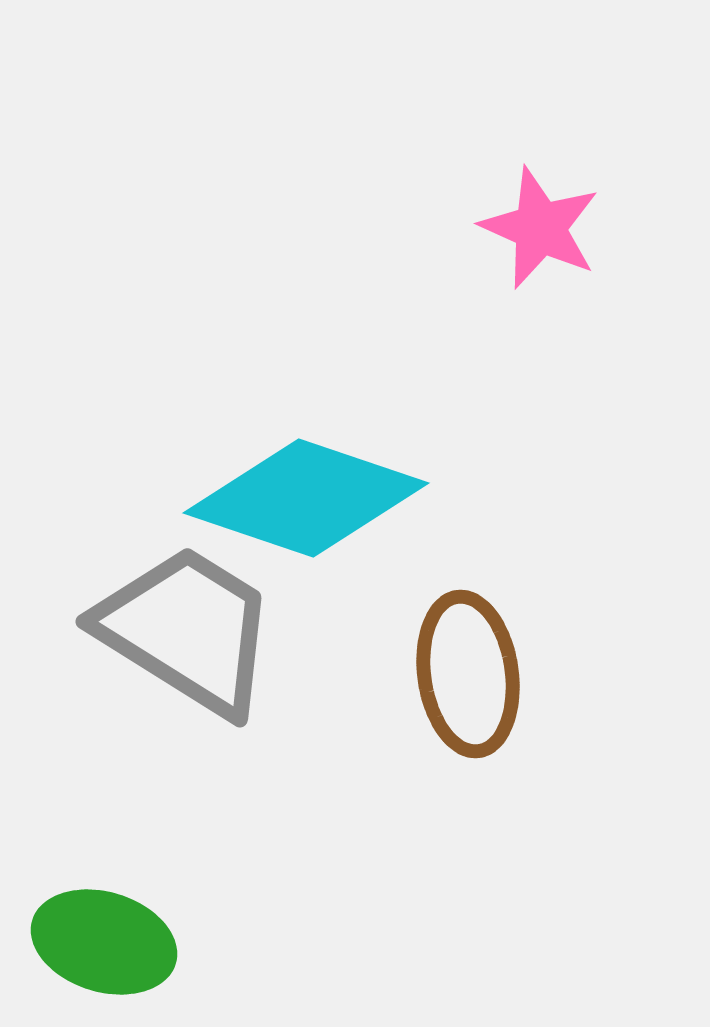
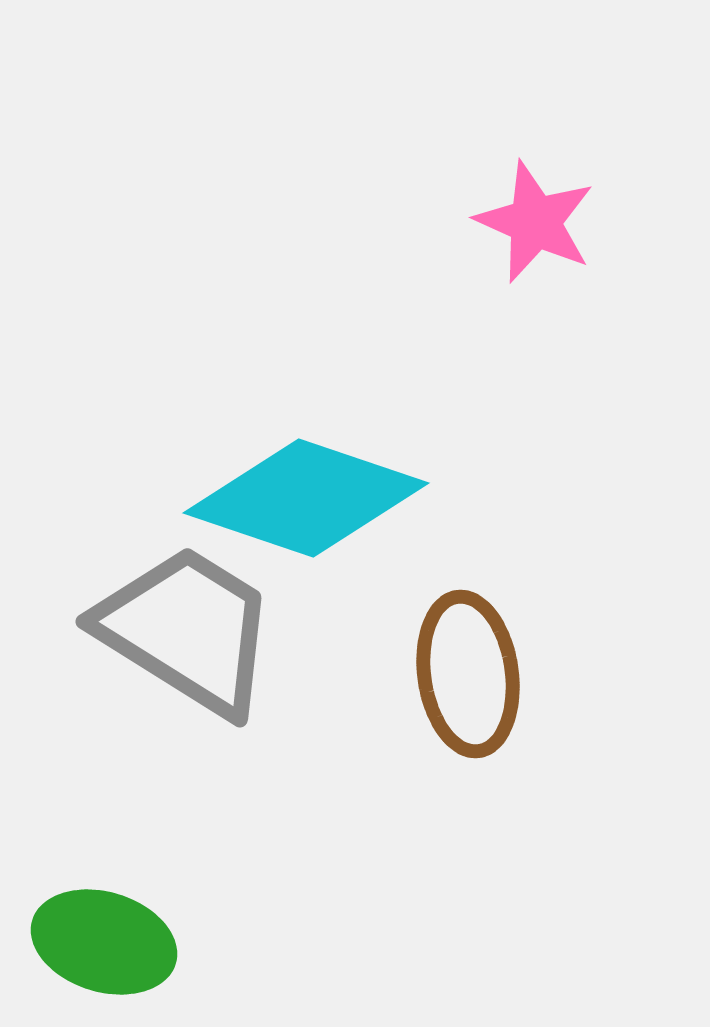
pink star: moved 5 px left, 6 px up
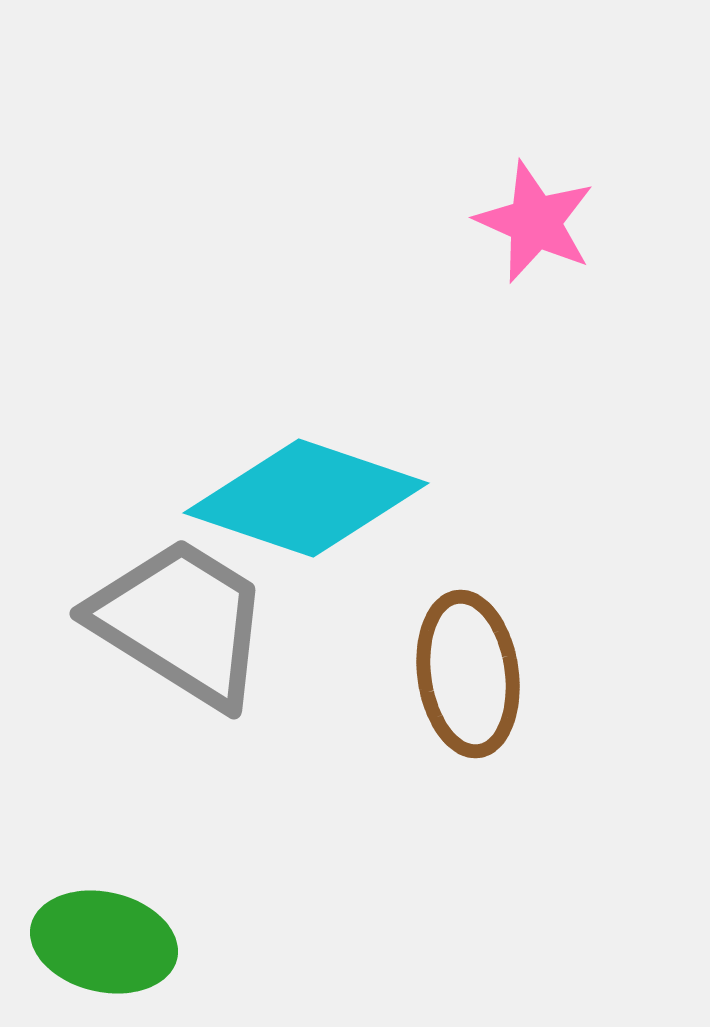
gray trapezoid: moved 6 px left, 8 px up
green ellipse: rotated 4 degrees counterclockwise
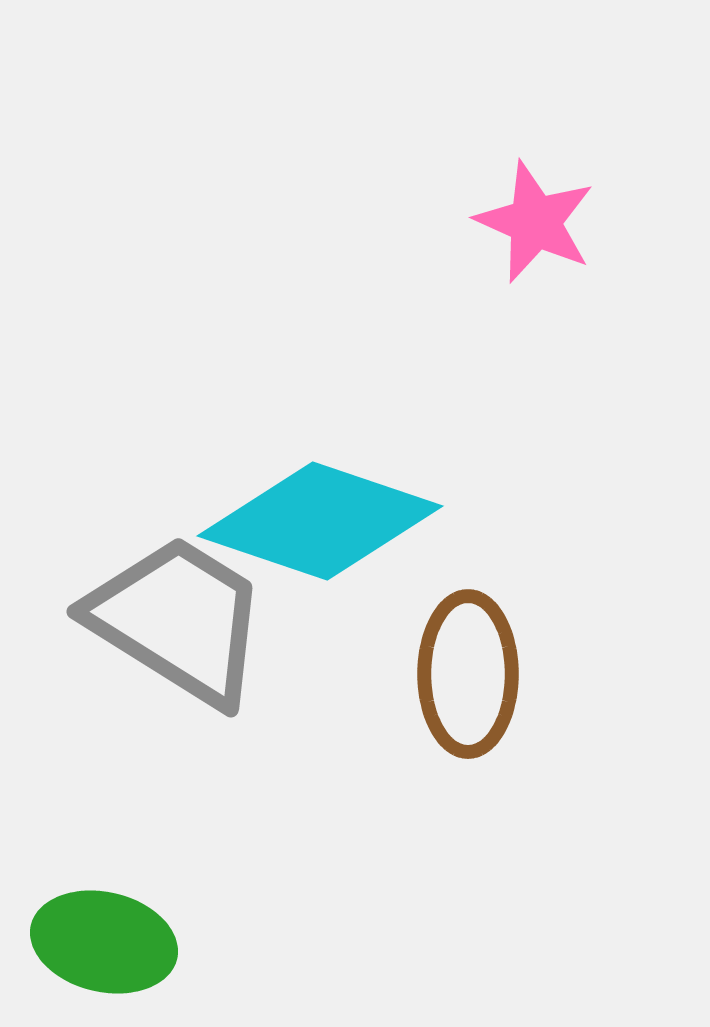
cyan diamond: moved 14 px right, 23 px down
gray trapezoid: moved 3 px left, 2 px up
brown ellipse: rotated 8 degrees clockwise
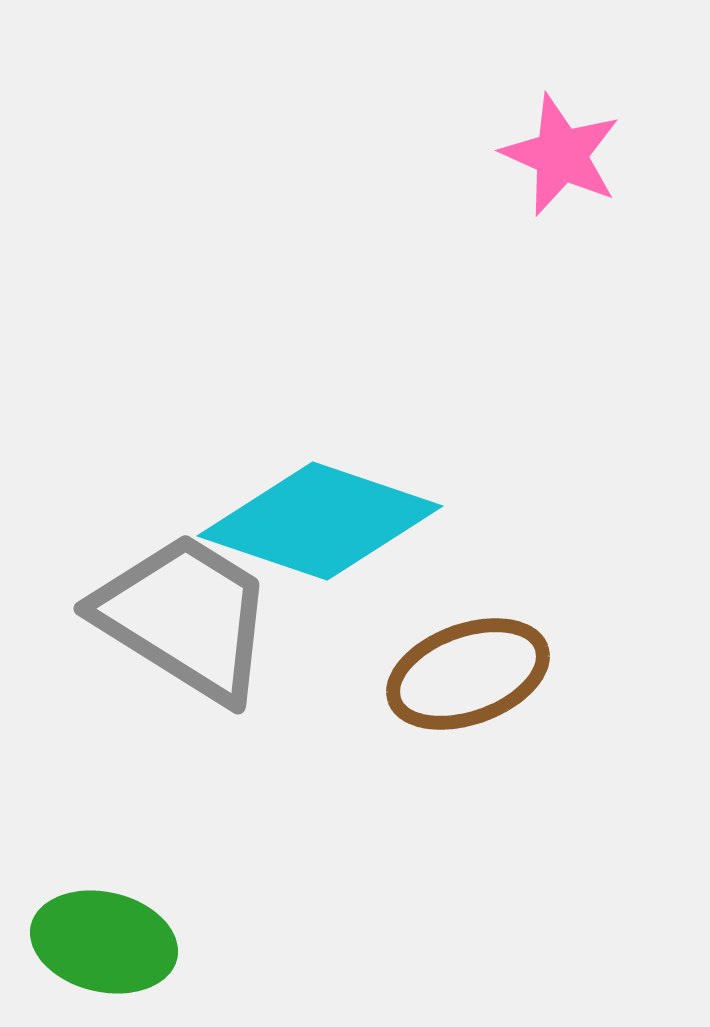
pink star: moved 26 px right, 67 px up
gray trapezoid: moved 7 px right, 3 px up
brown ellipse: rotated 70 degrees clockwise
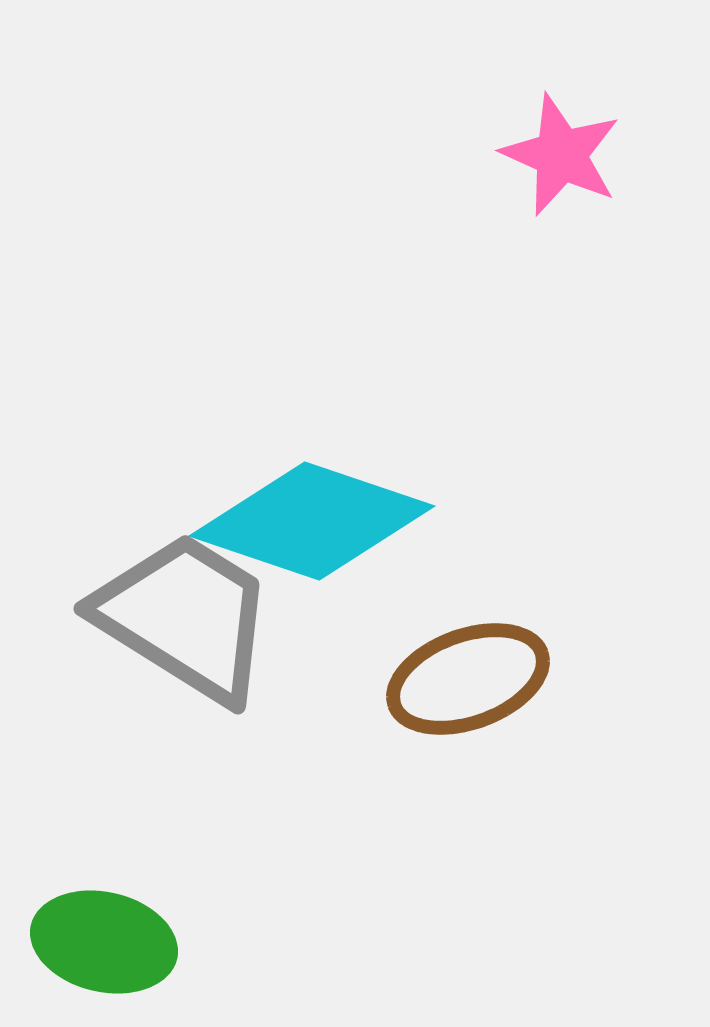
cyan diamond: moved 8 px left
brown ellipse: moved 5 px down
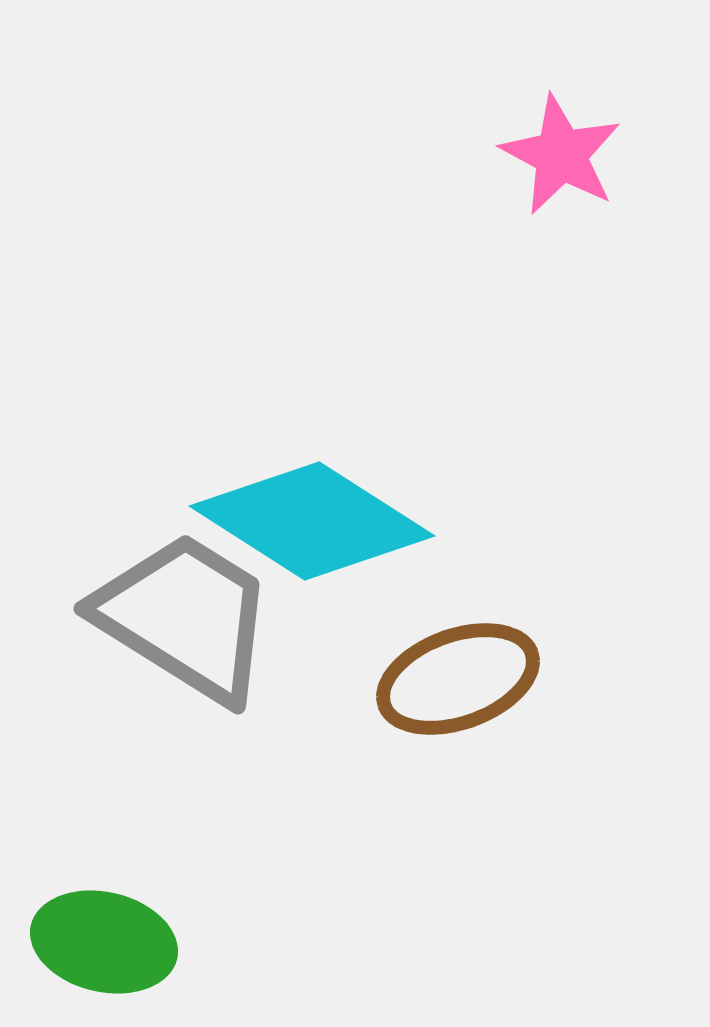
pink star: rotated 4 degrees clockwise
cyan diamond: rotated 14 degrees clockwise
brown ellipse: moved 10 px left
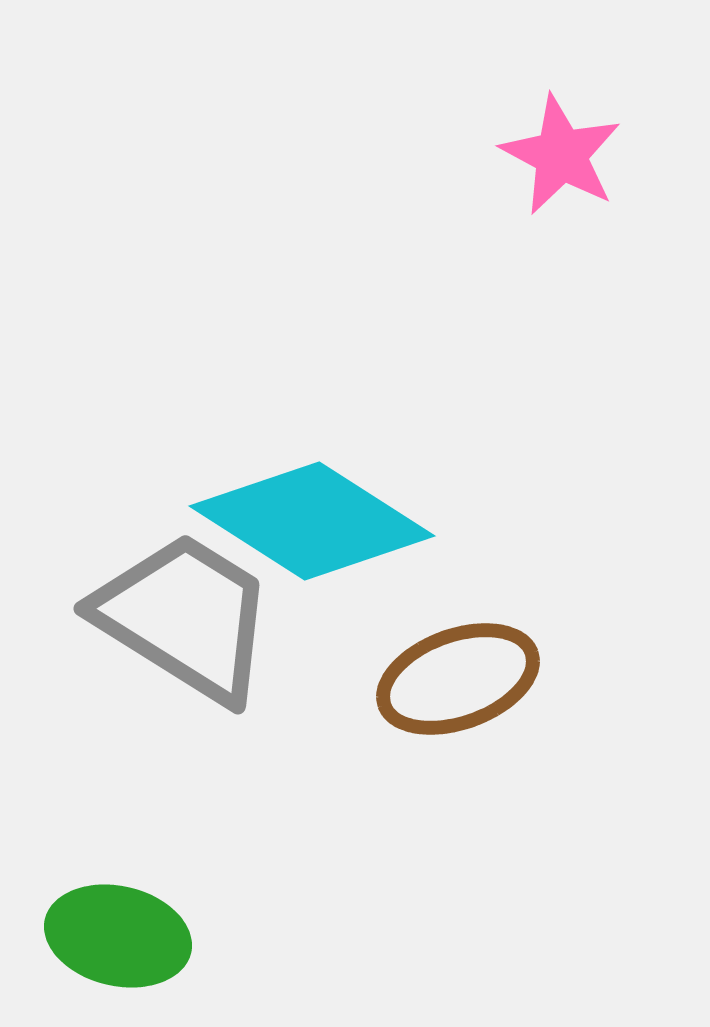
green ellipse: moved 14 px right, 6 px up
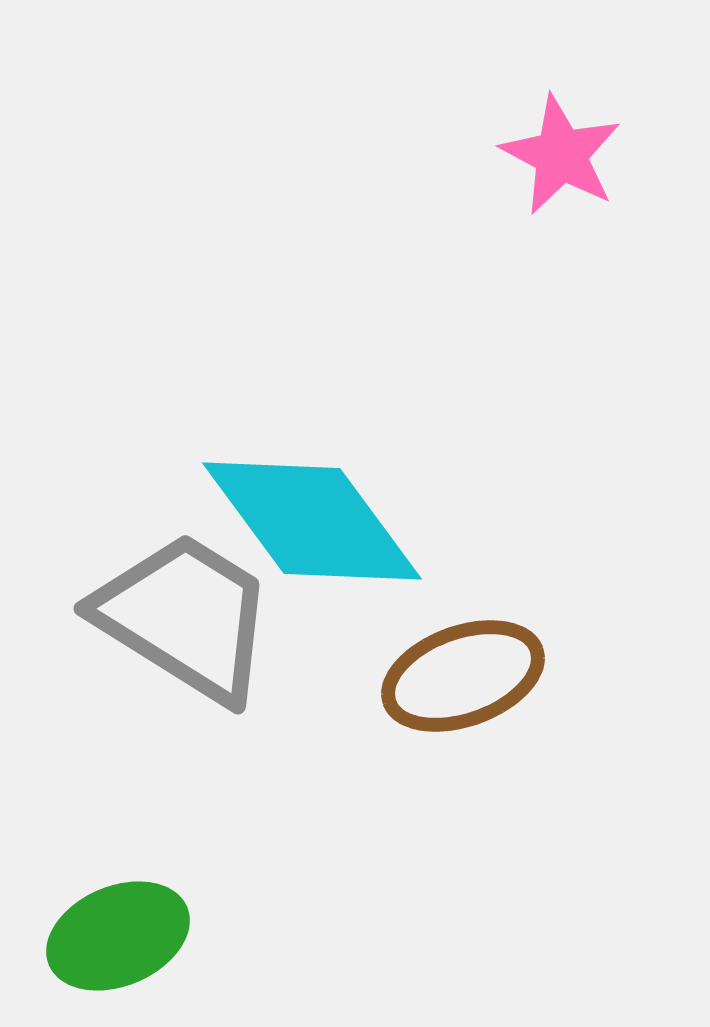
cyan diamond: rotated 21 degrees clockwise
brown ellipse: moved 5 px right, 3 px up
green ellipse: rotated 36 degrees counterclockwise
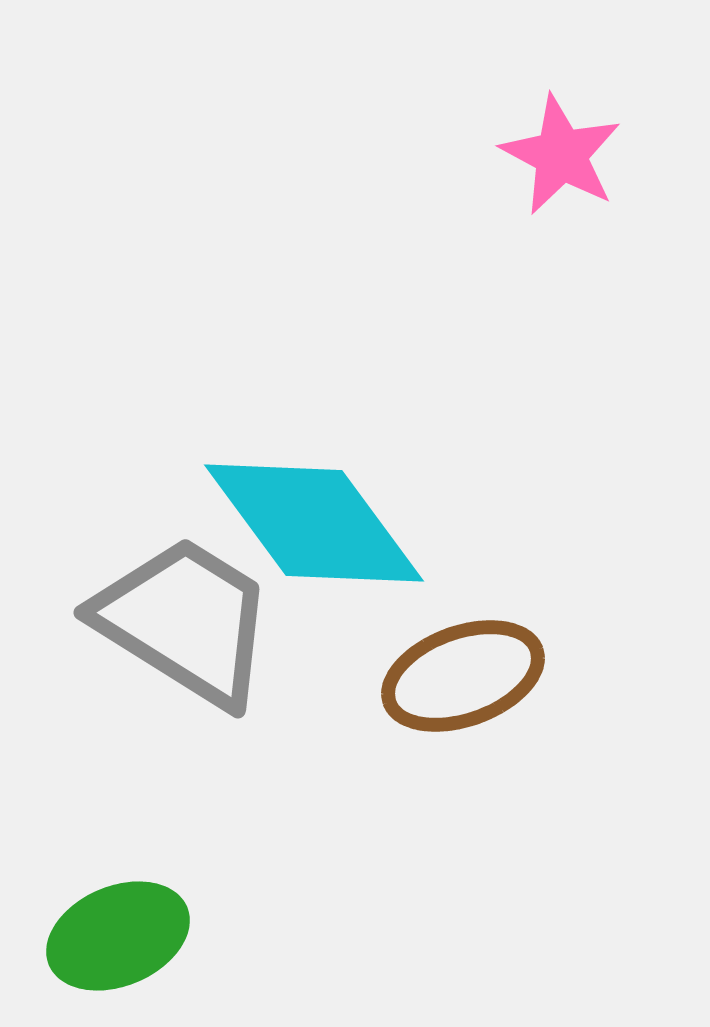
cyan diamond: moved 2 px right, 2 px down
gray trapezoid: moved 4 px down
